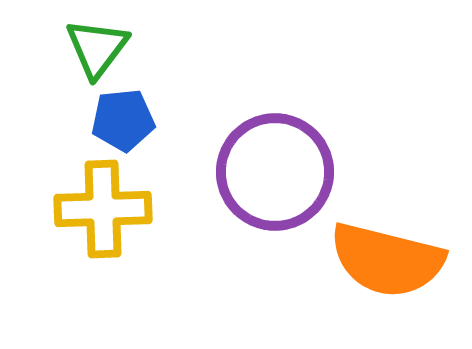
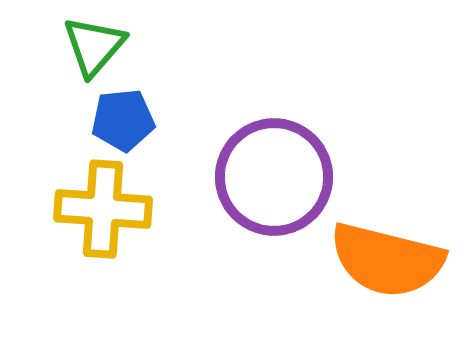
green triangle: moved 3 px left, 2 px up; rotated 4 degrees clockwise
purple circle: moved 1 px left, 5 px down
yellow cross: rotated 6 degrees clockwise
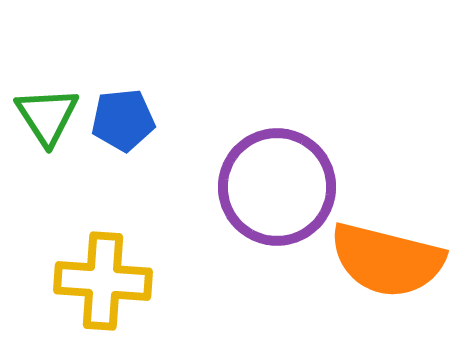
green triangle: moved 47 px left, 70 px down; rotated 14 degrees counterclockwise
purple circle: moved 3 px right, 10 px down
yellow cross: moved 72 px down
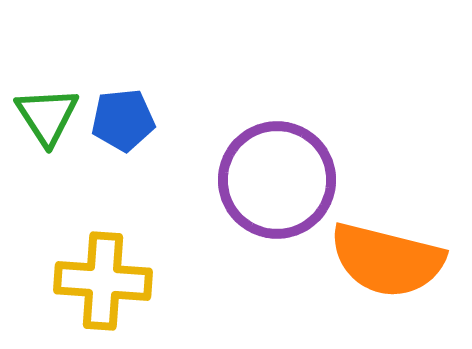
purple circle: moved 7 px up
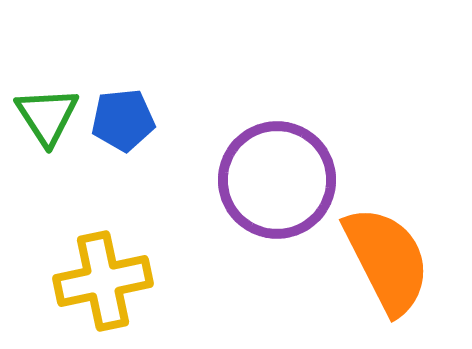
orange semicircle: rotated 131 degrees counterclockwise
yellow cross: rotated 16 degrees counterclockwise
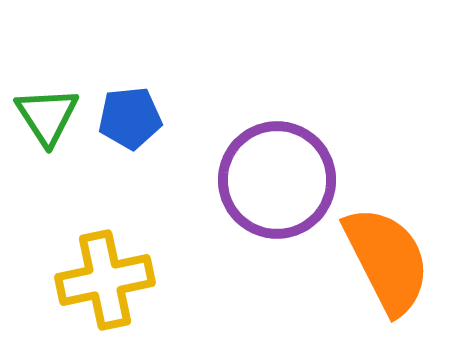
blue pentagon: moved 7 px right, 2 px up
yellow cross: moved 2 px right, 1 px up
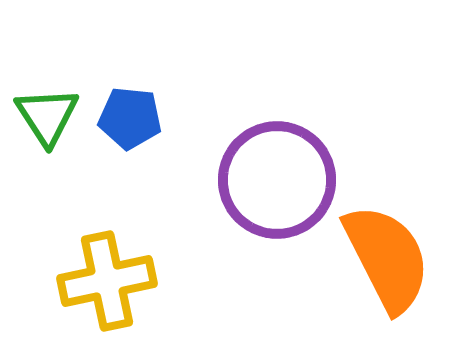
blue pentagon: rotated 12 degrees clockwise
orange semicircle: moved 2 px up
yellow cross: moved 2 px right, 1 px down
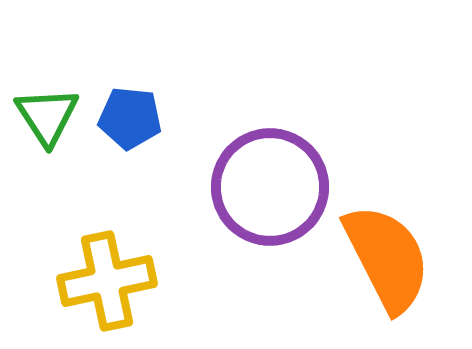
purple circle: moved 7 px left, 7 px down
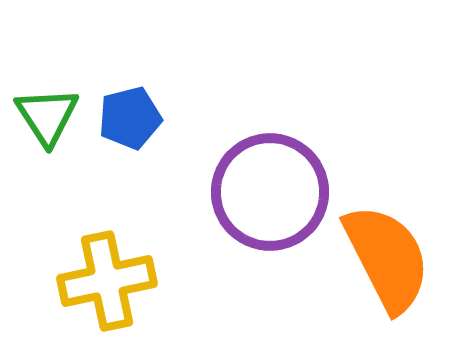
blue pentagon: rotated 20 degrees counterclockwise
purple circle: moved 5 px down
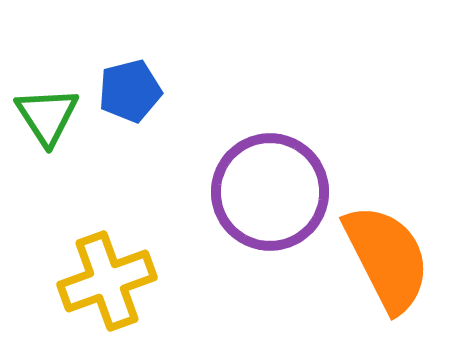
blue pentagon: moved 27 px up
yellow cross: rotated 8 degrees counterclockwise
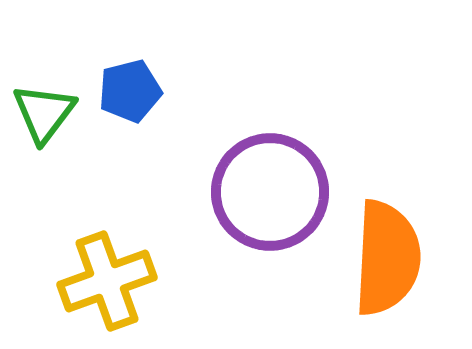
green triangle: moved 3 px left, 3 px up; rotated 10 degrees clockwise
orange semicircle: rotated 30 degrees clockwise
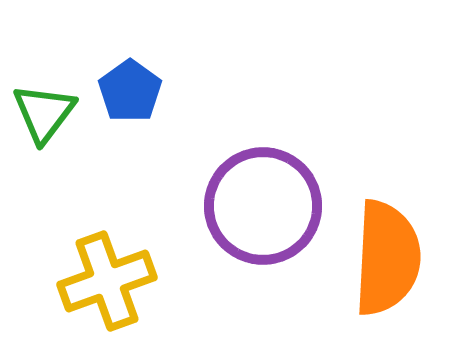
blue pentagon: rotated 22 degrees counterclockwise
purple circle: moved 7 px left, 14 px down
